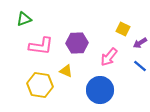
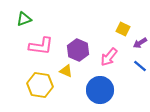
purple hexagon: moved 1 px right, 7 px down; rotated 25 degrees clockwise
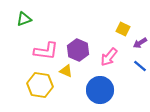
pink L-shape: moved 5 px right, 5 px down
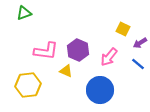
green triangle: moved 6 px up
blue line: moved 2 px left, 2 px up
yellow hexagon: moved 12 px left; rotated 15 degrees counterclockwise
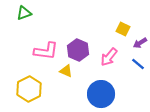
yellow hexagon: moved 1 px right, 4 px down; rotated 20 degrees counterclockwise
blue circle: moved 1 px right, 4 px down
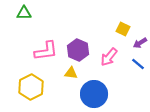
green triangle: rotated 21 degrees clockwise
pink L-shape: rotated 15 degrees counterclockwise
yellow triangle: moved 5 px right, 2 px down; rotated 16 degrees counterclockwise
yellow hexagon: moved 2 px right, 2 px up
blue circle: moved 7 px left
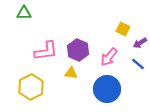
blue circle: moved 13 px right, 5 px up
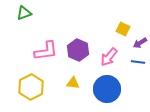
green triangle: rotated 21 degrees counterclockwise
blue line: moved 2 px up; rotated 32 degrees counterclockwise
yellow triangle: moved 2 px right, 10 px down
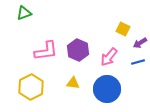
blue line: rotated 24 degrees counterclockwise
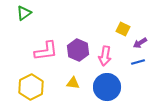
green triangle: rotated 14 degrees counterclockwise
pink arrow: moved 4 px left, 1 px up; rotated 30 degrees counterclockwise
blue circle: moved 2 px up
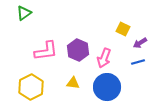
pink arrow: moved 1 px left, 2 px down; rotated 12 degrees clockwise
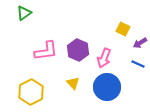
blue line: moved 2 px down; rotated 40 degrees clockwise
yellow triangle: rotated 40 degrees clockwise
yellow hexagon: moved 5 px down
